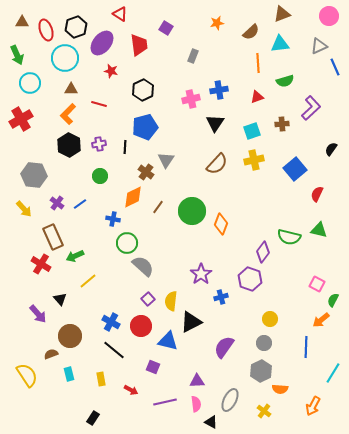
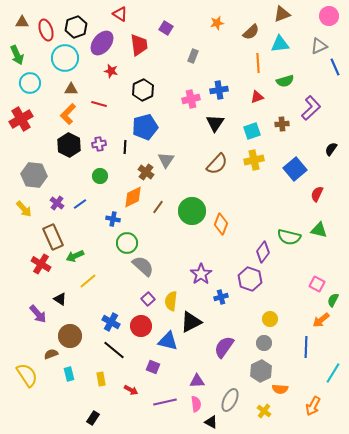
black triangle at (60, 299): rotated 16 degrees counterclockwise
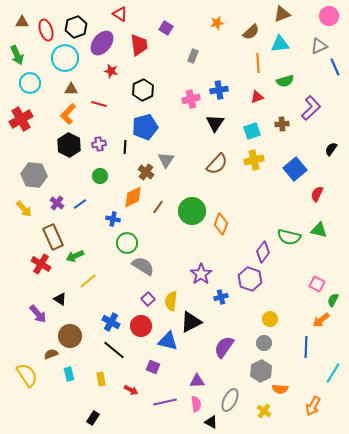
gray semicircle at (143, 266): rotated 10 degrees counterclockwise
